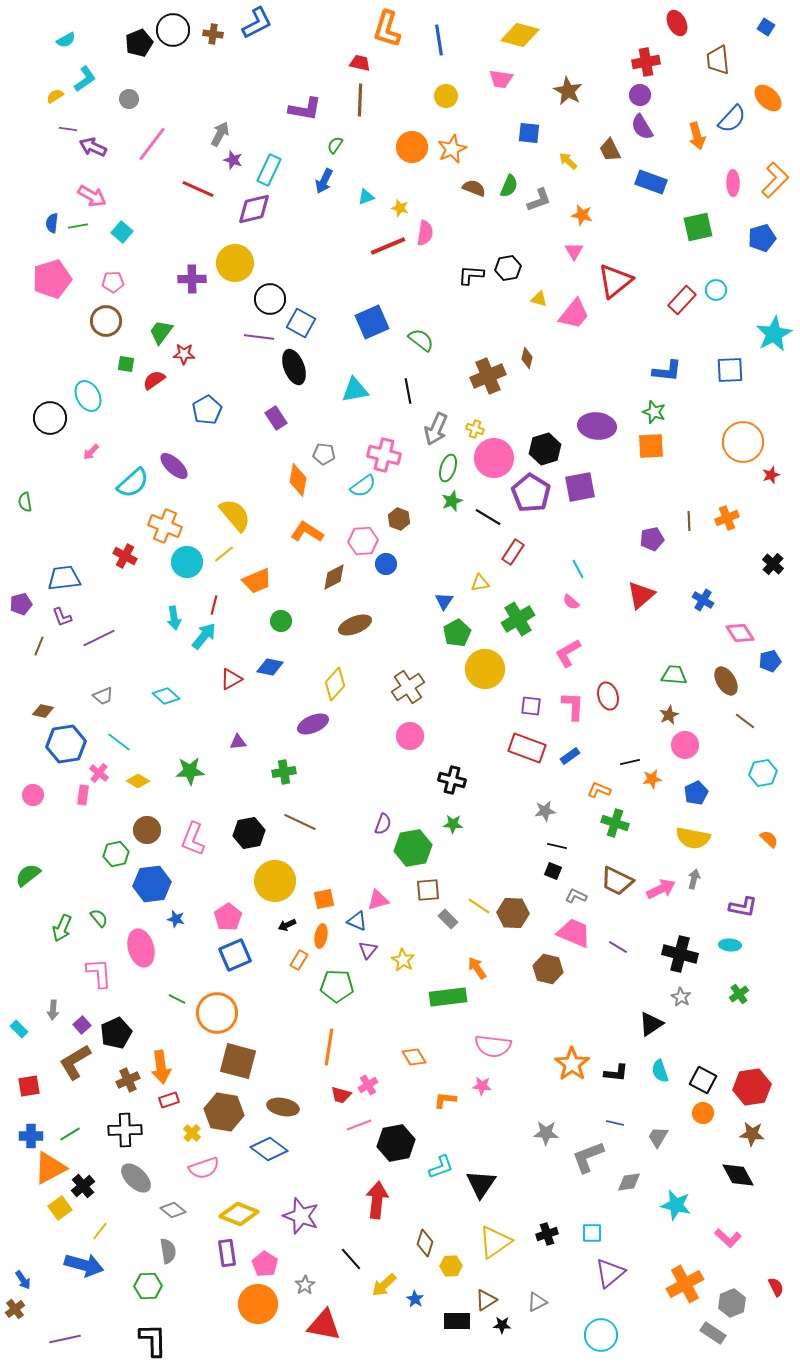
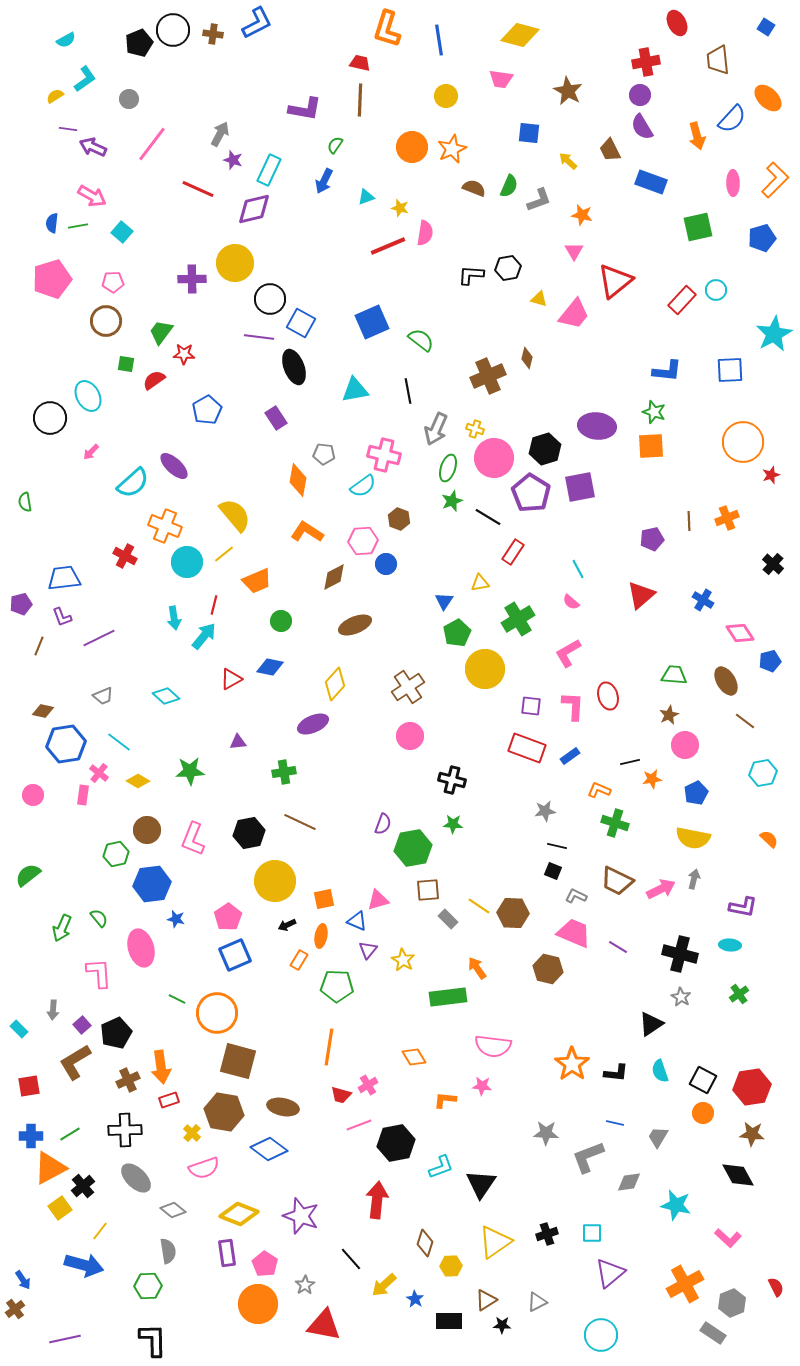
black rectangle at (457, 1321): moved 8 px left
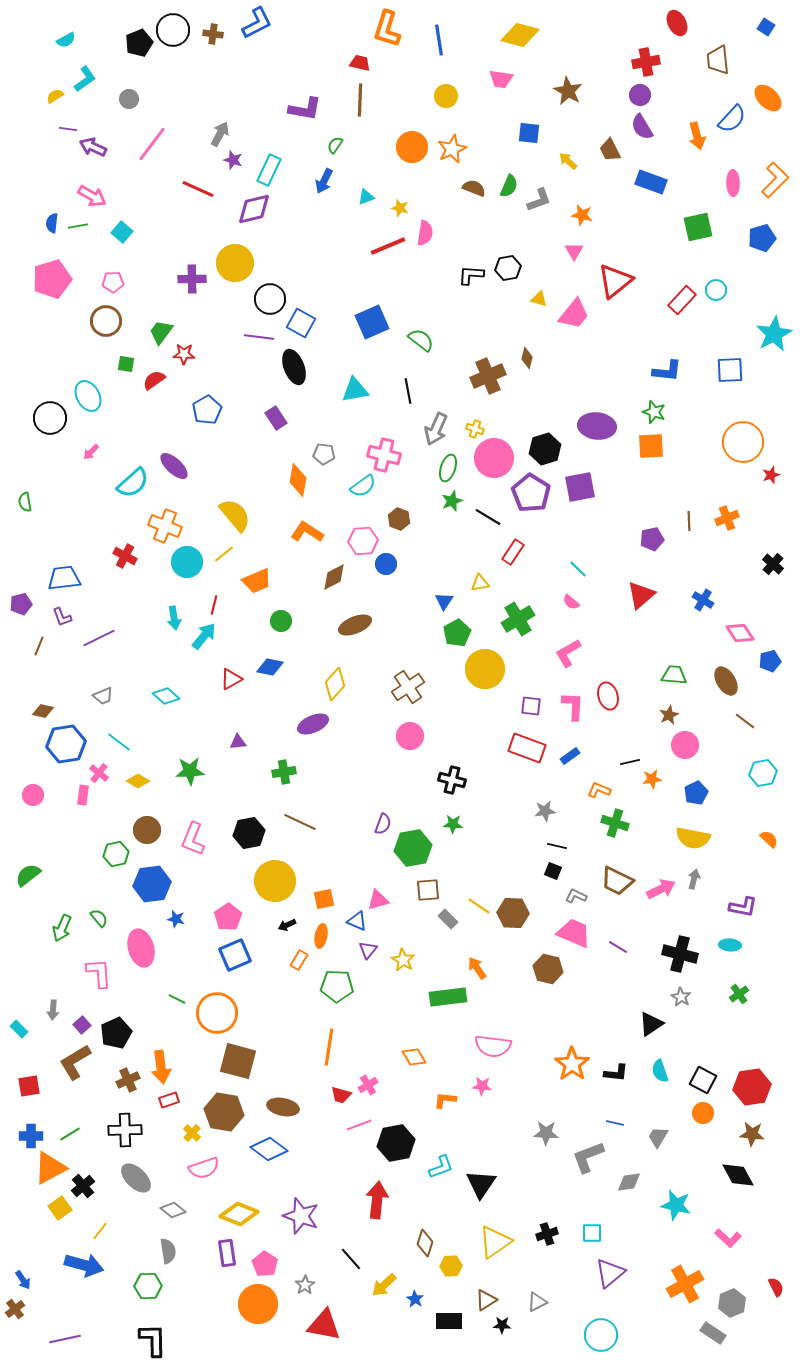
cyan line at (578, 569): rotated 18 degrees counterclockwise
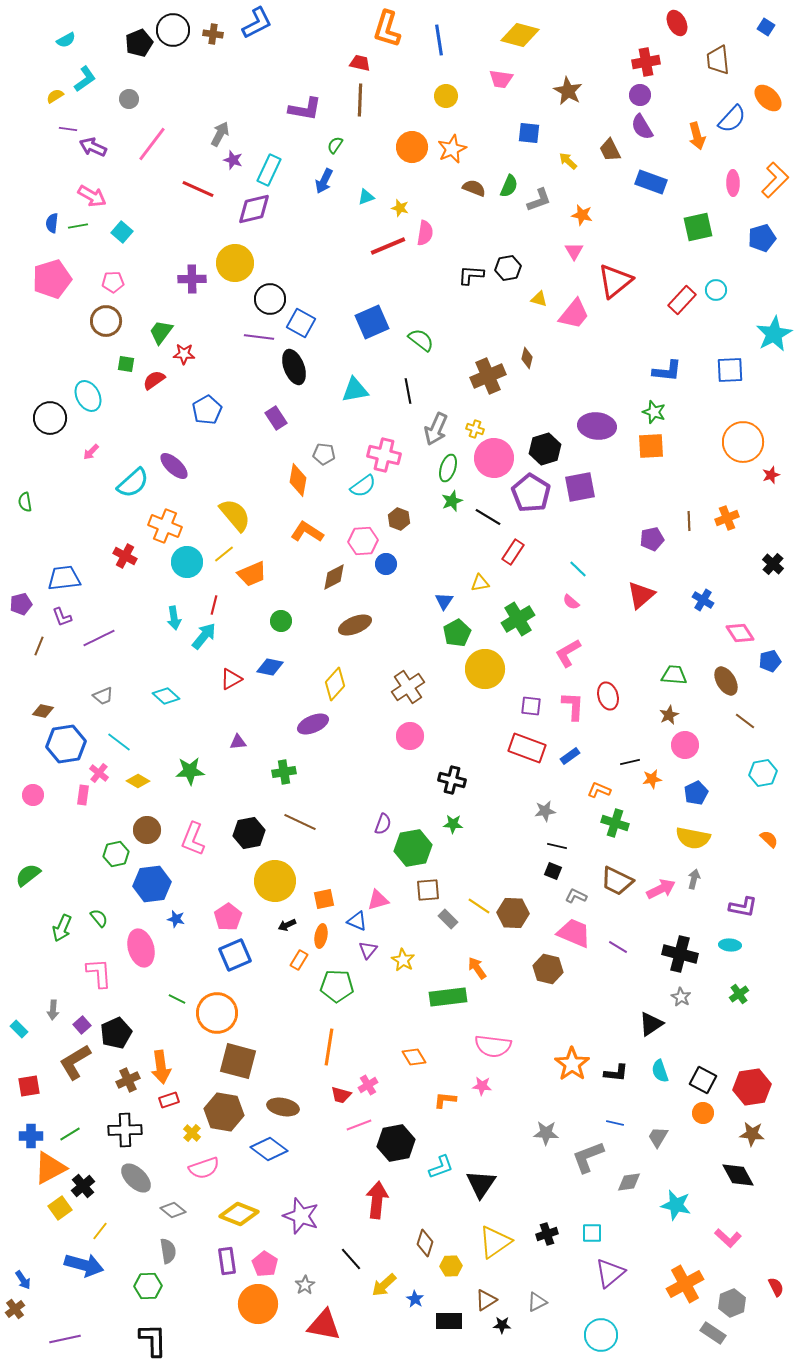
orange trapezoid at (257, 581): moved 5 px left, 7 px up
purple rectangle at (227, 1253): moved 8 px down
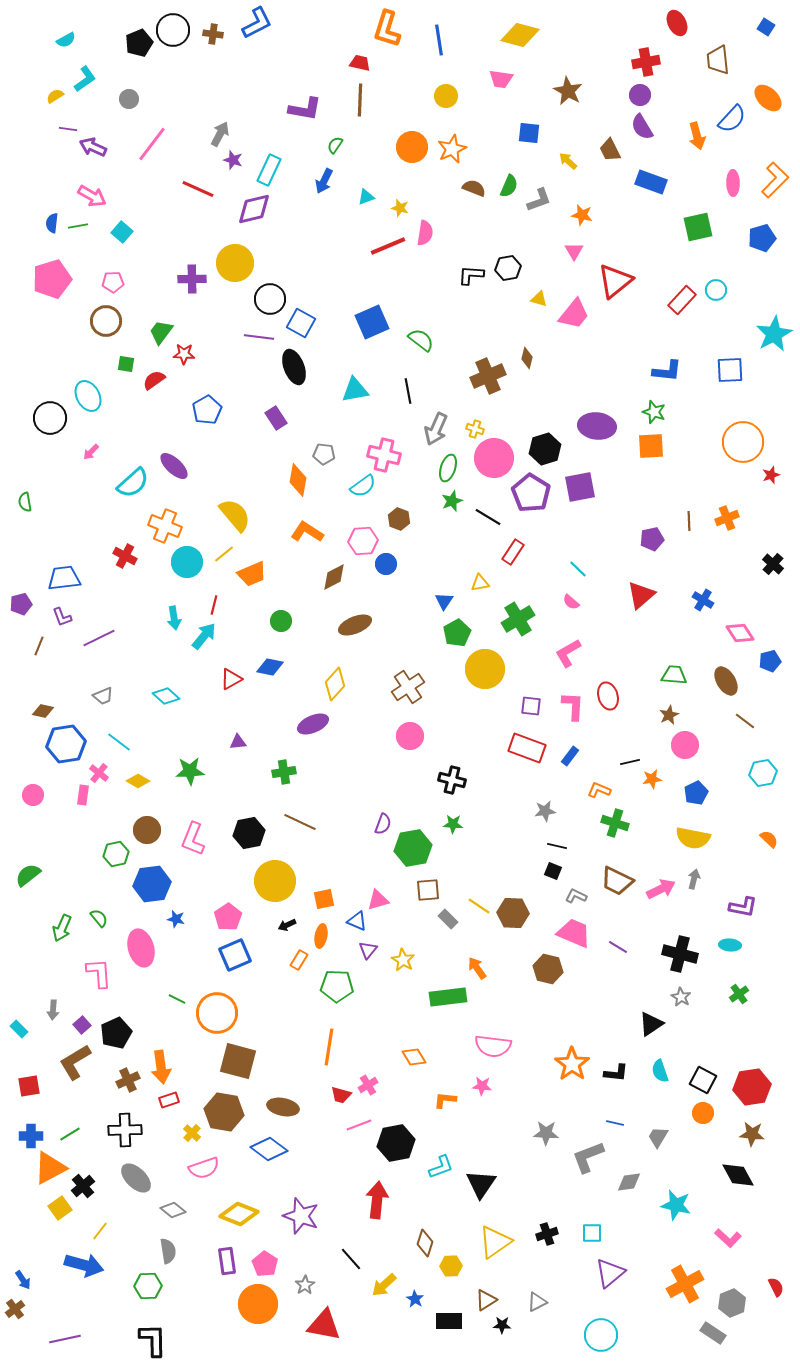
blue rectangle at (570, 756): rotated 18 degrees counterclockwise
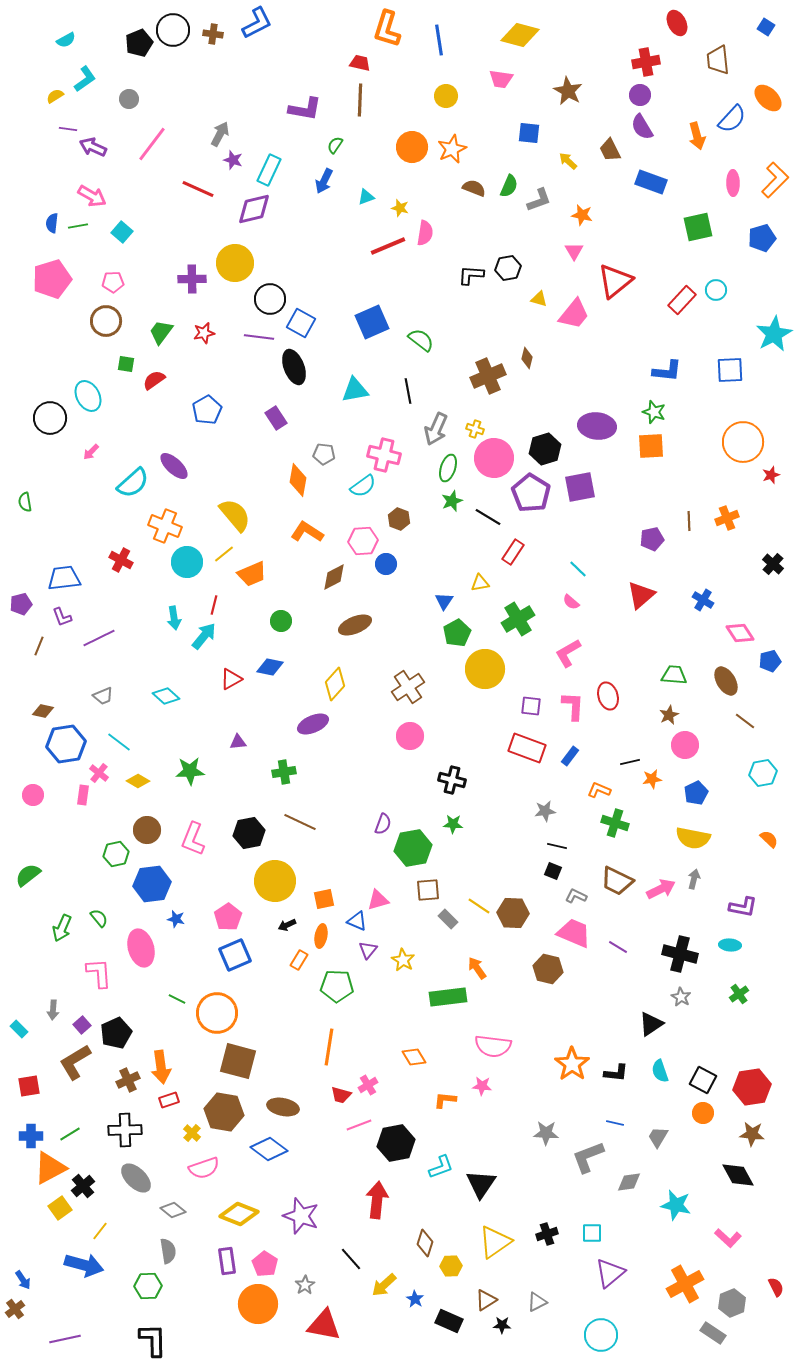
red star at (184, 354): moved 20 px right, 21 px up; rotated 15 degrees counterclockwise
red cross at (125, 556): moved 4 px left, 4 px down
black rectangle at (449, 1321): rotated 24 degrees clockwise
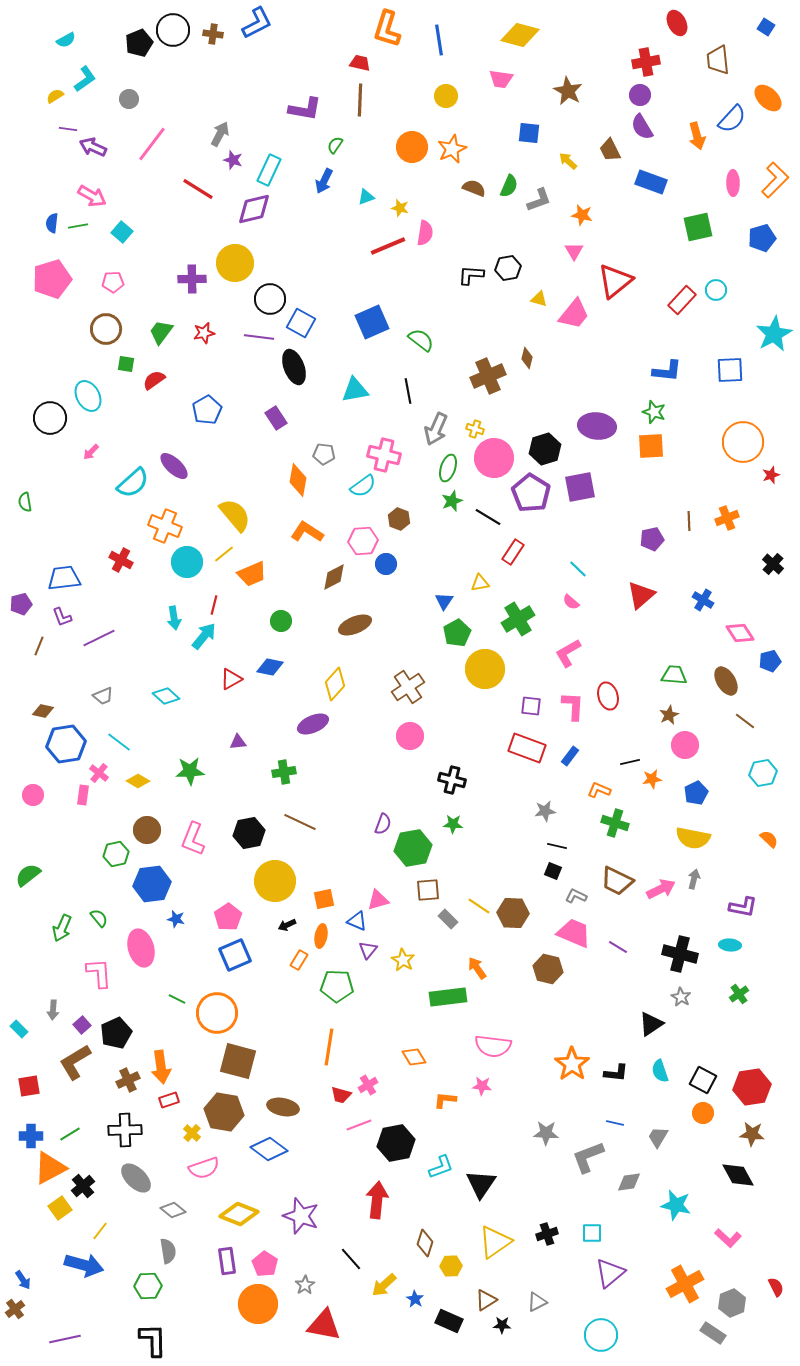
red line at (198, 189): rotated 8 degrees clockwise
brown circle at (106, 321): moved 8 px down
